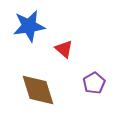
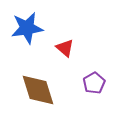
blue star: moved 2 px left, 2 px down
red triangle: moved 1 px right, 1 px up
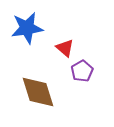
purple pentagon: moved 12 px left, 12 px up
brown diamond: moved 2 px down
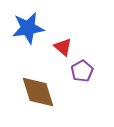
blue star: moved 1 px right
red triangle: moved 2 px left, 1 px up
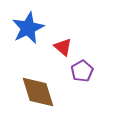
blue star: rotated 16 degrees counterclockwise
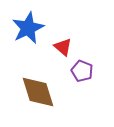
purple pentagon: rotated 20 degrees counterclockwise
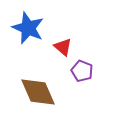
blue star: rotated 24 degrees counterclockwise
brown diamond: rotated 6 degrees counterclockwise
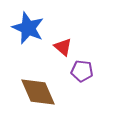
purple pentagon: rotated 15 degrees counterclockwise
